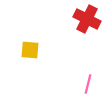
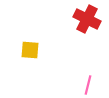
pink line: moved 1 px down
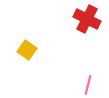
yellow square: moved 3 px left; rotated 30 degrees clockwise
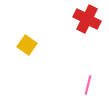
yellow square: moved 5 px up
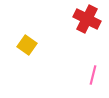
pink line: moved 5 px right, 10 px up
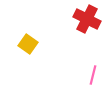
yellow square: moved 1 px right, 1 px up
